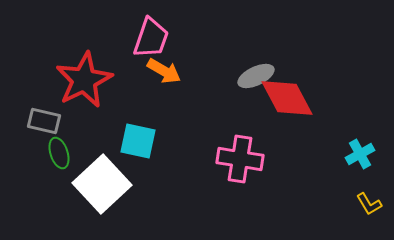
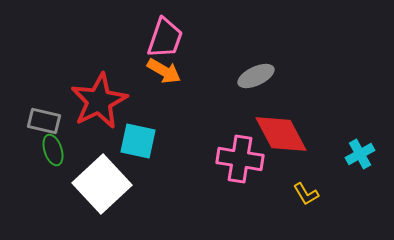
pink trapezoid: moved 14 px right
red star: moved 15 px right, 21 px down
red diamond: moved 6 px left, 36 px down
green ellipse: moved 6 px left, 3 px up
yellow L-shape: moved 63 px left, 10 px up
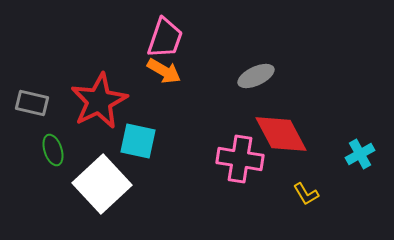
gray rectangle: moved 12 px left, 18 px up
